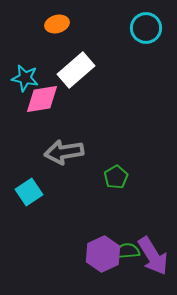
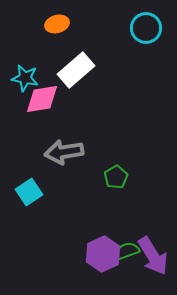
green semicircle: rotated 15 degrees counterclockwise
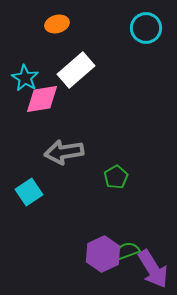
cyan star: rotated 20 degrees clockwise
purple arrow: moved 13 px down
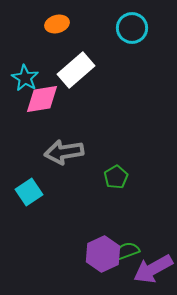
cyan circle: moved 14 px left
purple arrow: rotated 93 degrees clockwise
